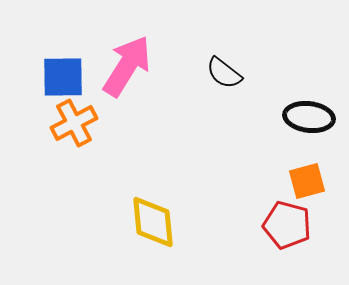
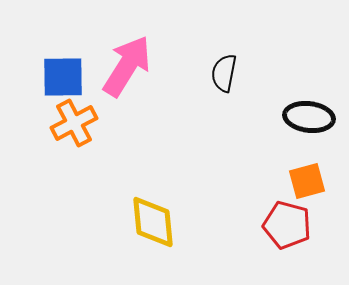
black semicircle: rotated 63 degrees clockwise
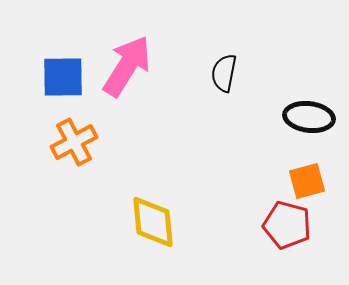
orange cross: moved 19 px down
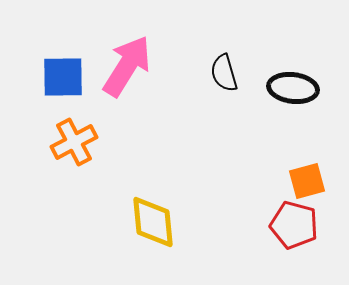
black semicircle: rotated 27 degrees counterclockwise
black ellipse: moved 16 px left, 29 px up
red pentagon: moved 7 px right
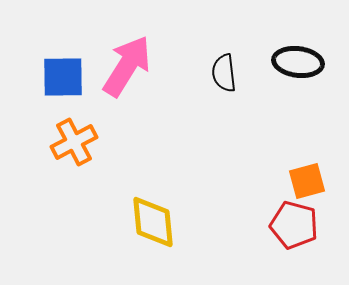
black semicircle: rotated 9 degrees clockwise
black ellipse: moved 5 px right, 26 px up
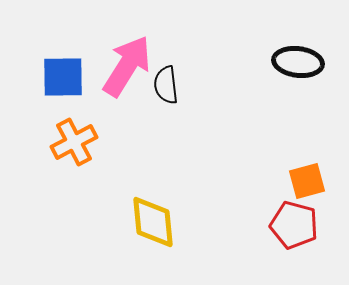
black semicircle: moved 58 px left, 12 px down
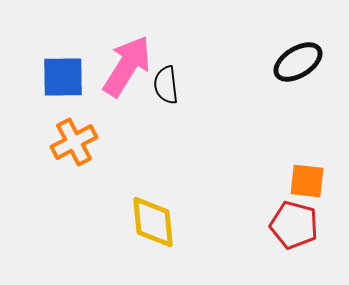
black ellipse: rotated 39 degrees counterclockwise
orange square: rotated 21 degrees clockwise
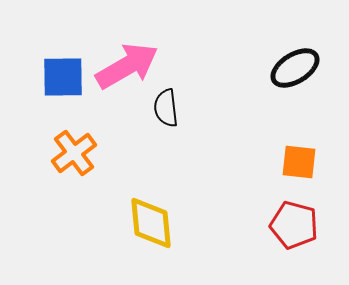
black ellipse: moved 3 px left, 6 px down
pink arrow: rotated 28 degrees clockwise
black semicircle: moved 23 px down
orange cross: moved 11 px down; rotated 9 degrees counterclockwise
orange square: moved 8 px left, 19 px up
yellow diamond: moved 2 px left, 1 px down
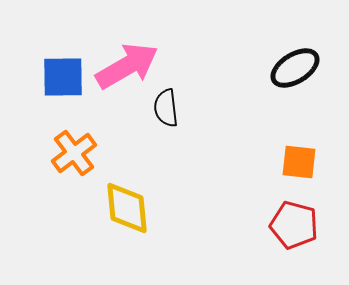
yellow diamond: moved 24 px left, 15 px up
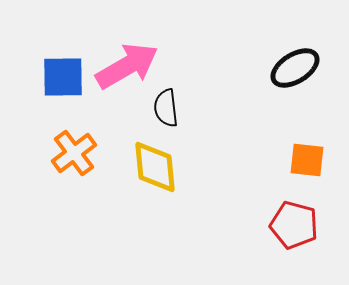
orange square: moved 8 px right, 2 px up
yellow diamond: moved 28 px right, 41 px up
